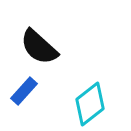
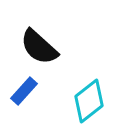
cyan diamond: moved 1 px left, 3 px up
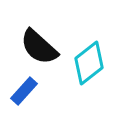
cyan diamond: moved 38 px up
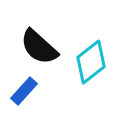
cyan diamond: moved 2 px right, 1 px up
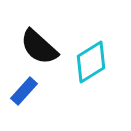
cyan diamond: rotated 6 degrees clockwise
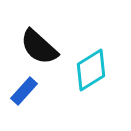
cyan diamond: moved 8 px down
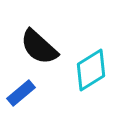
blue rectangle: moved 3 px left, 2 px down; rotated 8 degrees clockwise
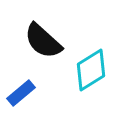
black semicircle: moved 4 px right, 6 px up
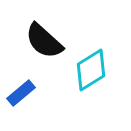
black semicircle: moved 1 px right
